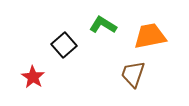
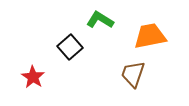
green L-shape: moved 3 px left, 5 px up
black square: moved 6 px right, 2 px down
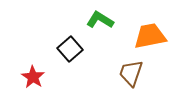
black square: moved 2 px down
brown trapezoid: moved 2 px left, 1 px up
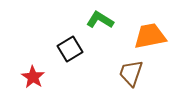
black square: rotated 10 degrees clockwise
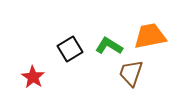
green L-shape: moved 9 px right, 26 px down
